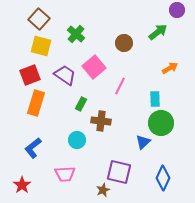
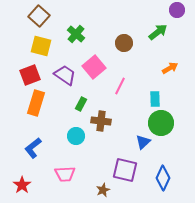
brown square: moved 3 px up
cyan circle: moved 1 px left, 4 px up
purple square: moved 6 px right, 2 px up
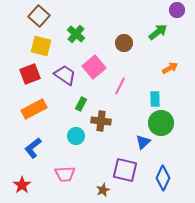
red square: moved 1 px up
orange rectangle: moved 2 px left, 6 px down; rotated 45 degrees clockwise
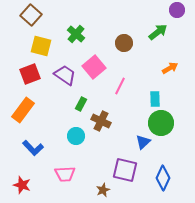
brown square: moved 8 px left, 1 px up
orange rectangle: moved 11 px left, 1 px down; rotated 25 degrees counterclockwise
brown cross: rotated 18 degrees clockwise
blue L-shape: rotated 95 degrees counterclockwise
red star: rotated 18 degrees counterclockwise
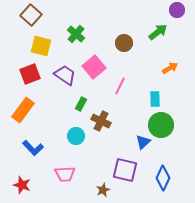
green circle: moved 2 px down
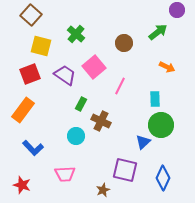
orange arrow: moved 3 px left, 1 px up; rotated 56 degrees clockwise
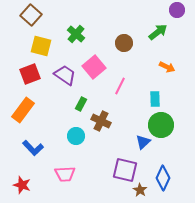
brown star: moved 37 px right; rotated 16 degrees counterclockwise
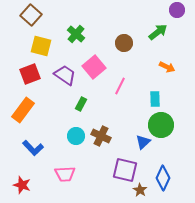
brown cross: moved 15 px down
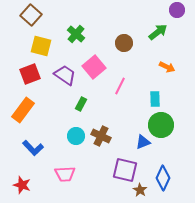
blue triangle: rotated 21 degrees clockwise
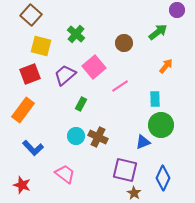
orange arrow: moved 1 px left, 1 px up; rotated 77 degrees counterclockwise
purple trapezoid: rotated 75 degrees counterclockwise
pink line: rotated 30 degrees clockwise
brown cross: moved 3 px left, 1 px down
pink trapezoid: rotated 140 degrees counterclockwise
brown star: moved 6 px left, 3 px down
